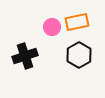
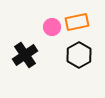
black cross: moved 1 px up; rotated 15 degrees counterclockwise
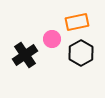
pink circle: moved 12 px down
black hexagon: moved 2 px right, 2 px up
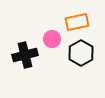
black cross: rotated 20 degrees clockwise
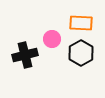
orange rectangle: moved 4 px right, 1 px down; rotated 15 degrees clockwise
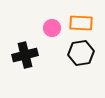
pink circle: moved 11 px up
black hexagon: rotated 20 degrees clockwise
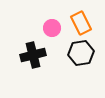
orange rectangle: rotated 60 degrees clockwise
black cross: moved 8 px right
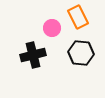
orange rectangle: moved 3 px left, 6 px up
black hexagon: rotated 15 degrees clockwise
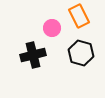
orange rectangle: moved 1 px right, 1 px up
black hexagon: rotated 10 degrees clockwise
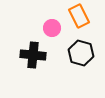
black cross: rotated 20 degrees clockwise
